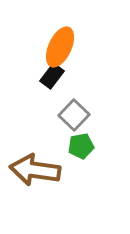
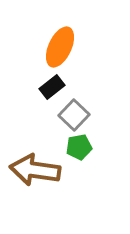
black rectangle: moved 11 px down; rotated 15 degrees clockwise
green pentagon: moved 2 px left, 1 px down
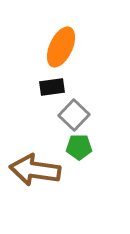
orange ellipse: moved 1 px right
black rectangle: rotated 30 degrees clockwise
green pentagon: rotated 10 degrees clockwise
